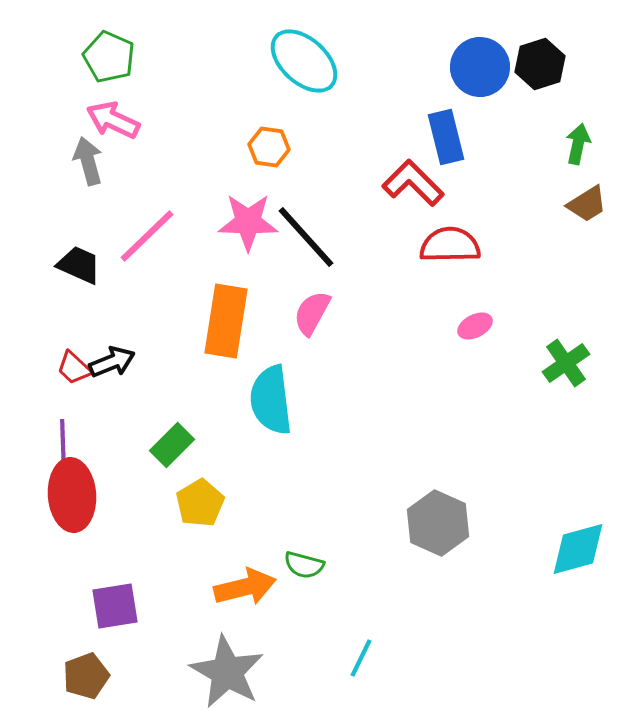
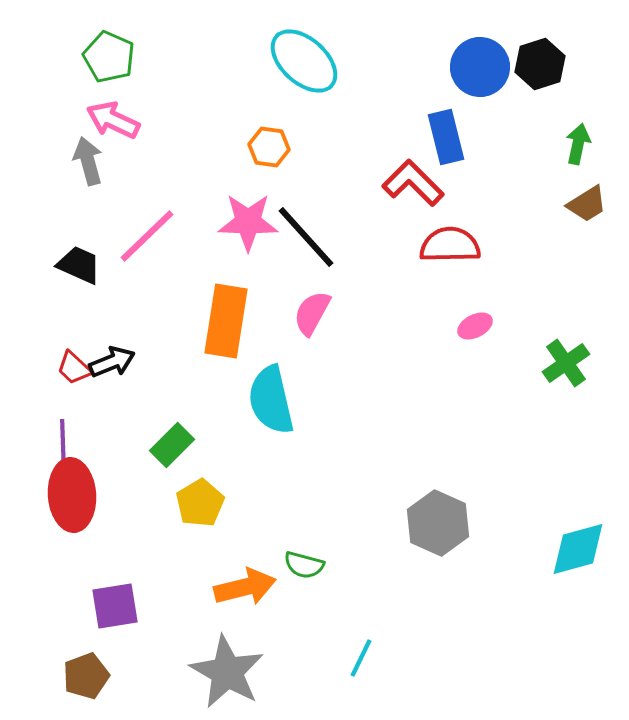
cyan semicircle: rotated 6 degrees counterclockwise
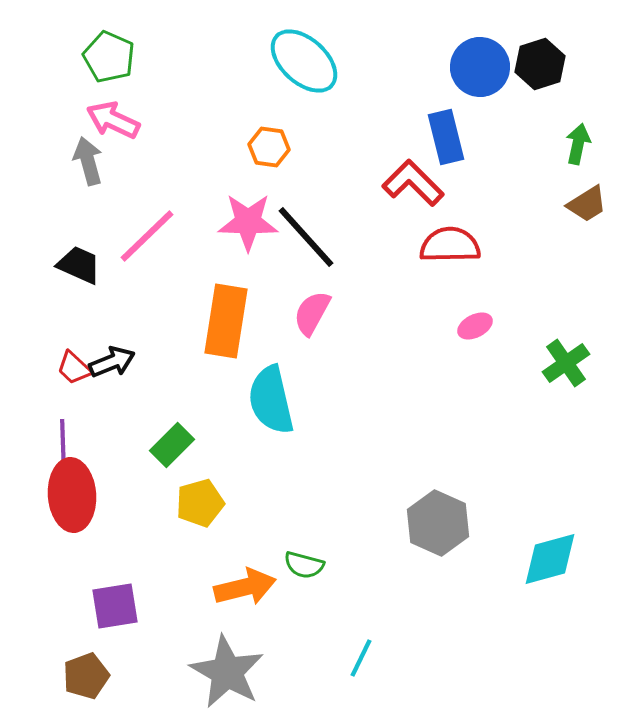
yellow pentagon: rotated 15 degrees clockwise
cyan diamond: moved 28 px left, 10 px down
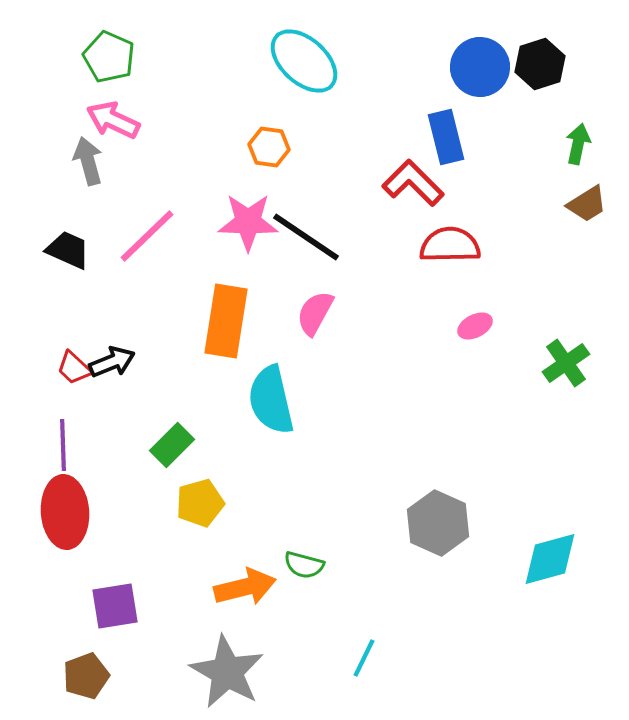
black line: rotated 14 degrees counterclockwise
black trapezoid: moved 11 px left, 15 px up
pink semicircle: moved 3 px right
red ellipse: moved 7 px left, 17 px down
cyan line: moved 3 px right
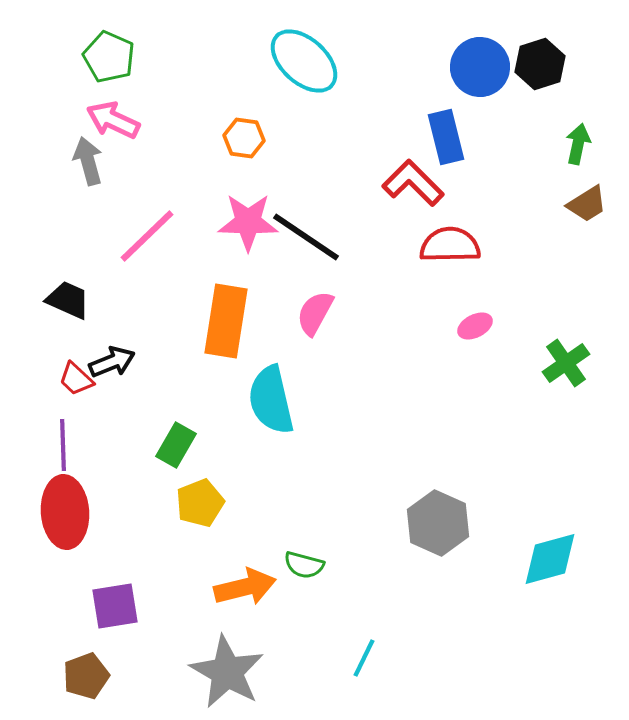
orange hexagon: moved 25 px left, 9 px up
black trapezoid: moved 50 px down
red trapezoid: moved 2 px right, 11 px down
green rectangle: moved 4 px right; rotated 15 degrees counterclockwise
yellow pentagon: rotated 6 degrees counterclockwise
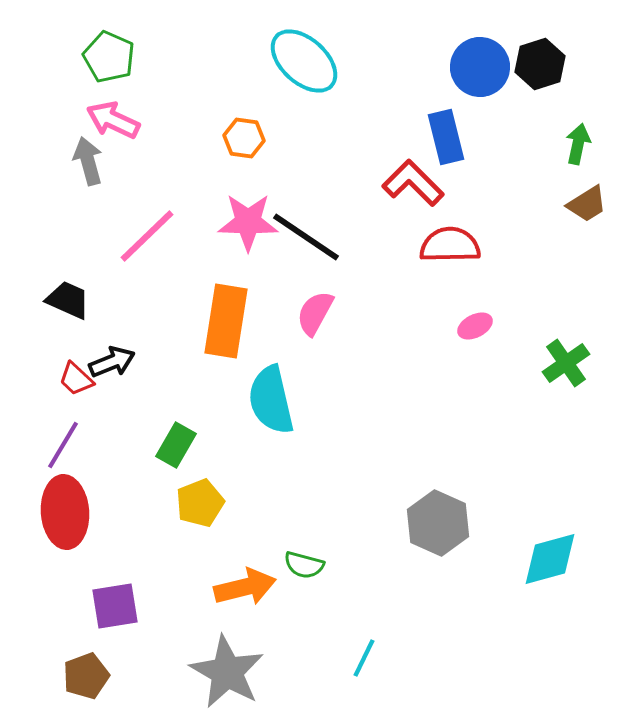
purple line: rotated 33 degrees clockwise
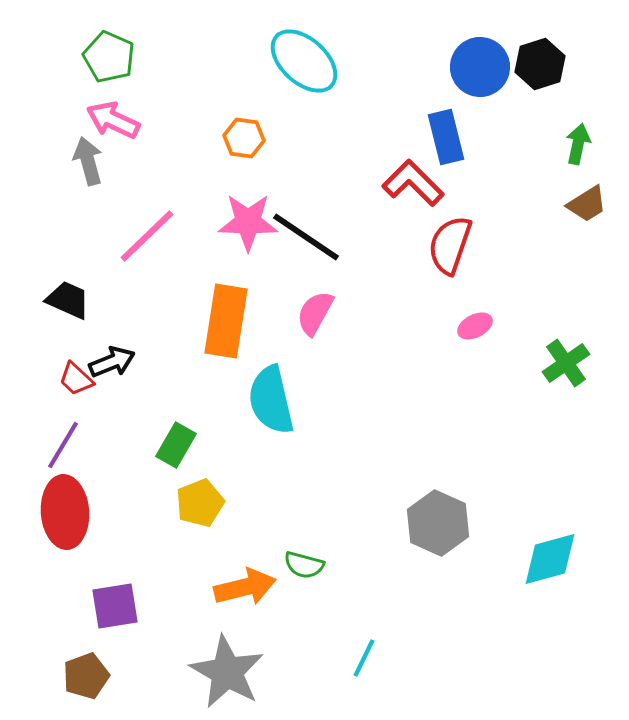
red semicircle: rotated 70 degrees counterclockwise
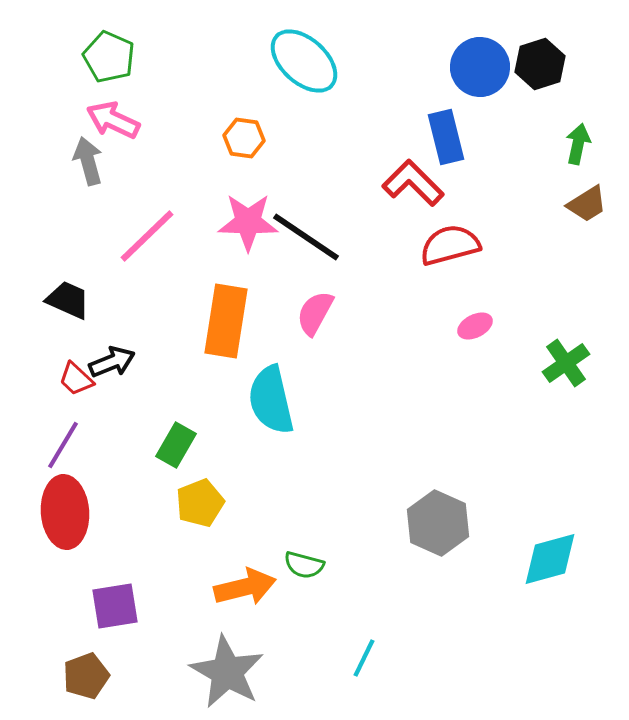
red semicircle: rotated 56 degrees clockwise
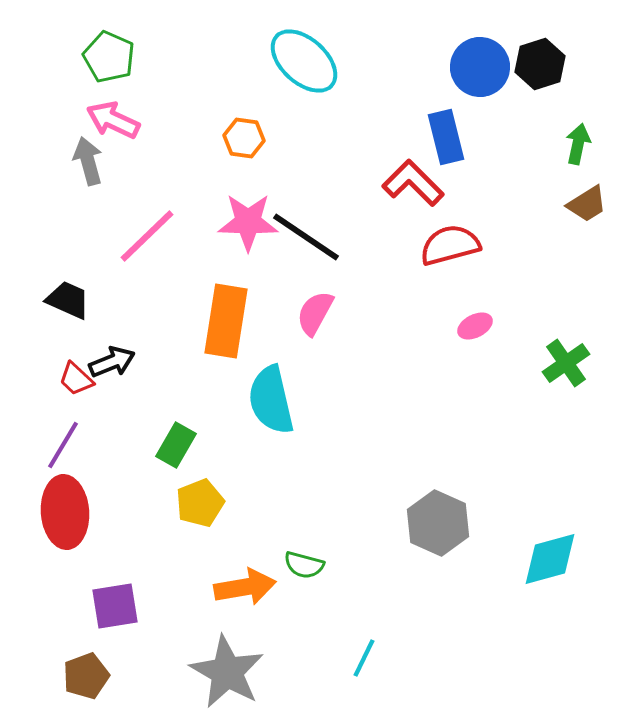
orange arrow: rotated 4 degrees clockwise
